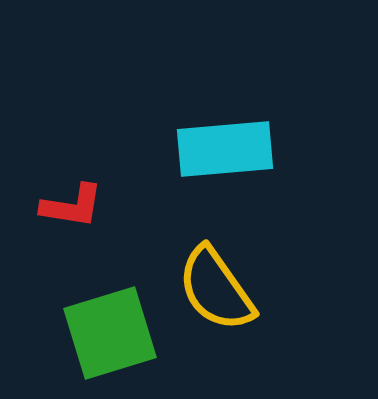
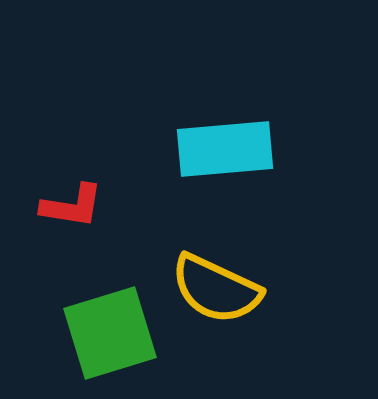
yellow semicircle: rotated 30 degrees counterclockwise
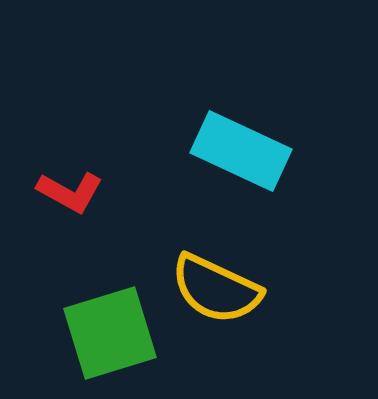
cyan rectangle: moved 16 px right, 2 px down; rotated 30 degrees clockwise
red L-shape: moved 2 px left, 14 px up; rotated 20 degrees clockwise
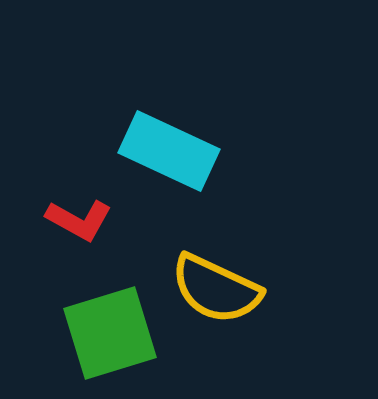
cyan rectangle: moved 72 px left
red L-shape: moved 9 px right, 28 px down
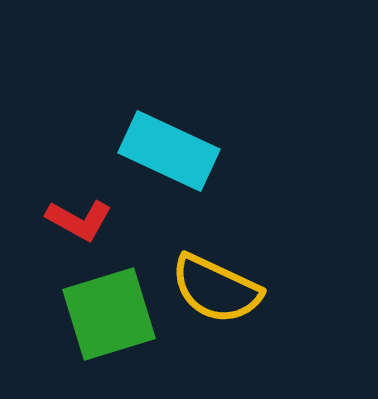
green square: moved 1 px left, 19 px up
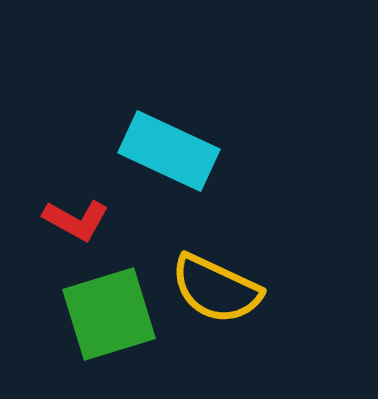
red L-shape: moved 3 px left
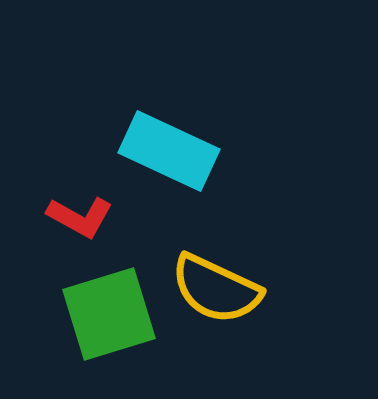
red L-shape: moved 4 px right, 3 px up
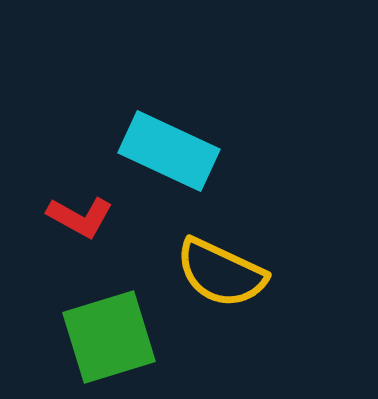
yellow semicircle: moved 5 px right, 16 px up
green square: moved 23 px down
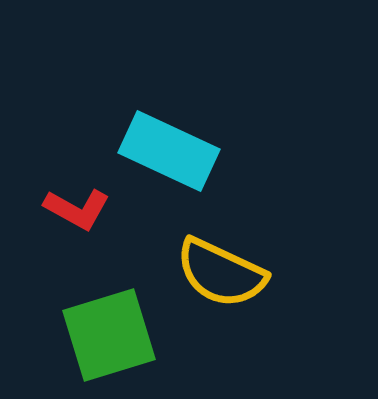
red L-shape: moved 3 px left, 8 px up
green square: moved 2 px up
